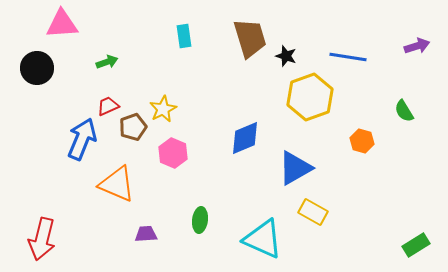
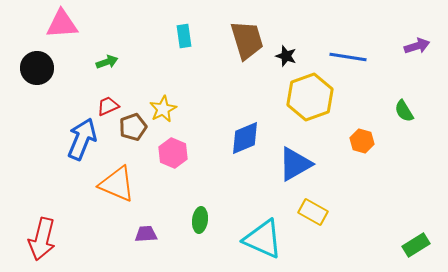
brown trapezoid: moved 3 px left, 2 px down
blue triangle: moved 4 px up
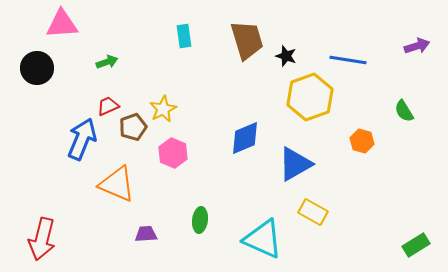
blue line: moved 3 px down
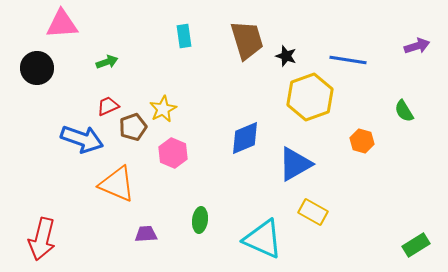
blue arrow: rotated 87 degrees clockwise
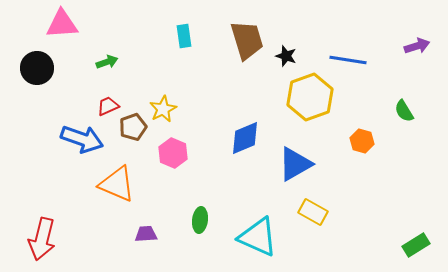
cyan triangle: moved 5 px left, 2 px up
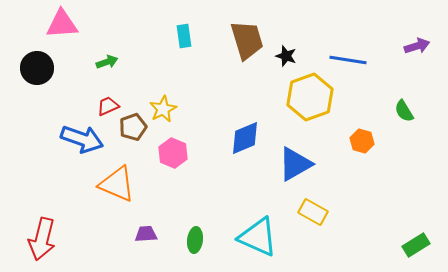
green ellipse: moved 5 px left, 20 px down
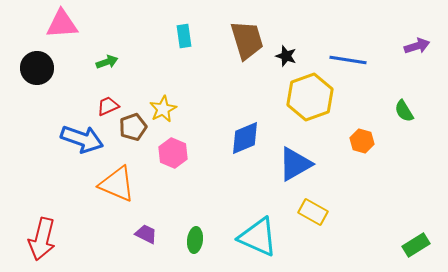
purple trapezoid: rotated 30 degrees clockwise
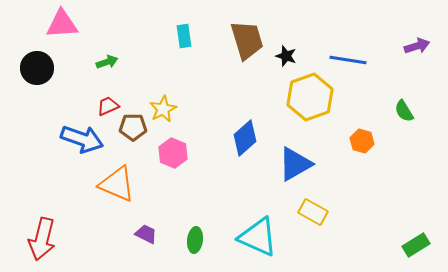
brown pentagon: rotated 20 degrees clockwise
blue diamond: rotated 18 degrees counterclockwise
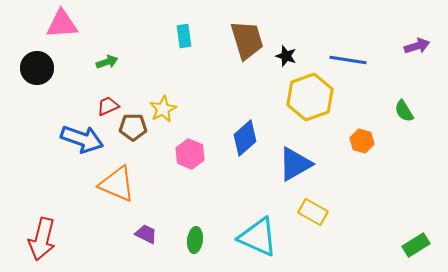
pink hexagon: moved 17 px right, 1 px down
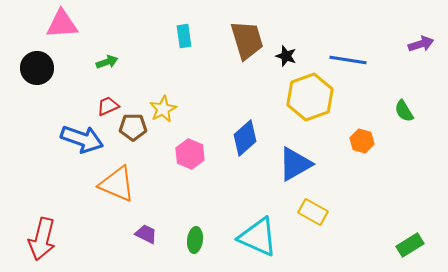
purple arrow: moved 4 px right, 2 px up
green rectangle: moved 6 px left
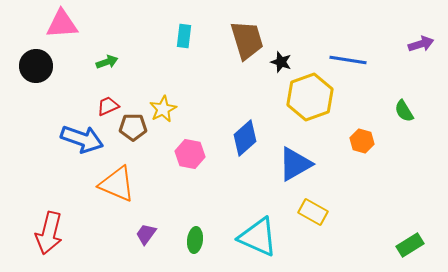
cyan rectangle: rotated 15 degrees clockwise
black star: moved 5 px left, 6 px down
black circle: moved 1 px left, 2 px up
pink hexagon: rotated 12 degrees counterclockwise
purple trapezoid: rotated 80 degrees counterclockwise
red arrow: moved 7 px right, 6 px up
